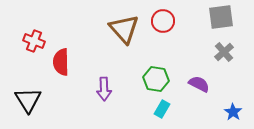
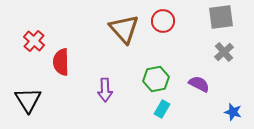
red cross: rotated 20 degrees clockwise
green hexagon: rotated 20 degrees counterclockwise
purple arrow: moved 1 px right, 1 px down
blue star: rotated 18 degrees counterclockwise
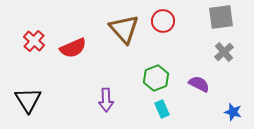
red semicircle: moved 12 px right, 14 px up; rotated 112 degrees counterclockwise
green hexagon: moved 1 px up; rotated 10 degrees counterclockwise
purple arrow: moved 1 px right, 10 px down
cyan rectangle: rotated 54 degrees counterclockwise
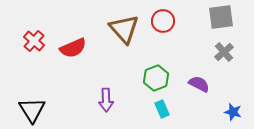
black triangle: moved 4 px right, 10 px down
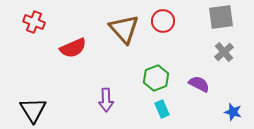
red cross: moved 19 px up; rotated 20 degrees counterclockwise
black triangle: moved 1 px right
